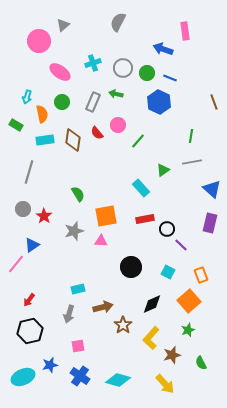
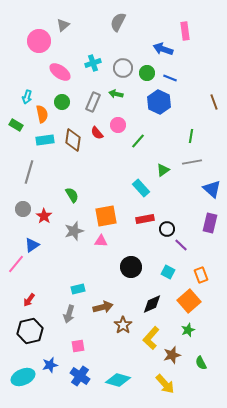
green semicircle at (78, 194): moved 6 px left, 1 px down
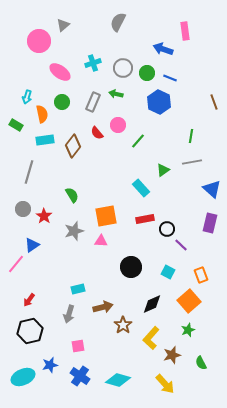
brown diamond at (73, 140): moved 6 px down; rotated 30 degrees clockwise
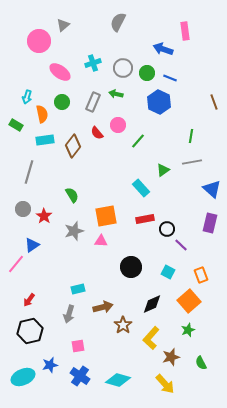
brown star at (172, 355): moved 1 px left, 2 px down
